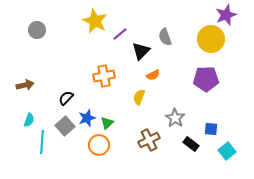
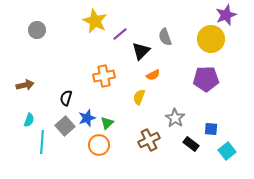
black semicircle: rotated 28 degrees counterclockwise
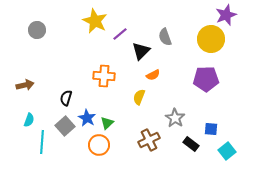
orange cross: rotated 15 degrees clockwise
blue star: rotated 24 degrees counterclockwise
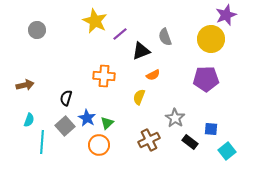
black triangle: rotated 24 degrees clockwise
black rectangle: moved 1 px left, 2 px up
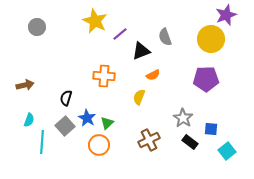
gray circle: moved 3 px up
gray star: moved 8 px right
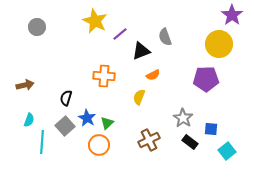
purple star: moved 6 px right; rotated 15 degrees counterclockwise
yellow circle: moved 8 px right, 5 px down
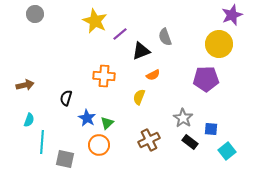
purple star: rotated 15 degrees clockwise
gray circle: moved 2 px left, 13 px up
gray square: moved 33 px down; rotated 36 degrees counterclockwise
